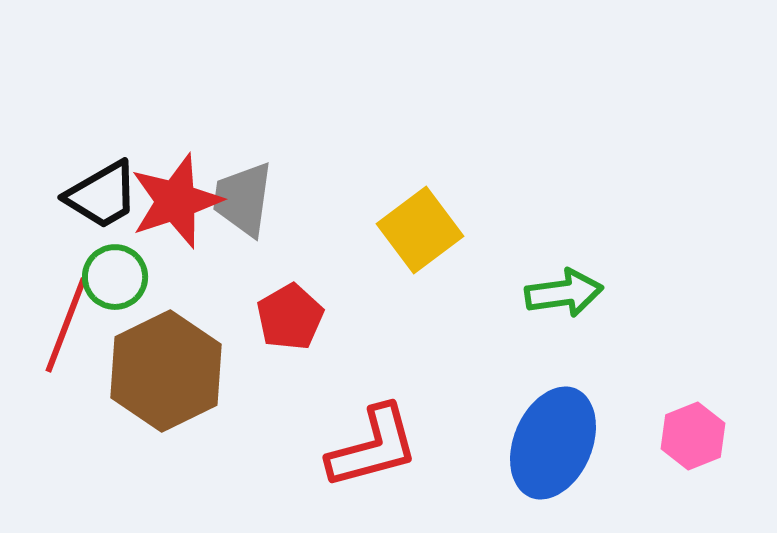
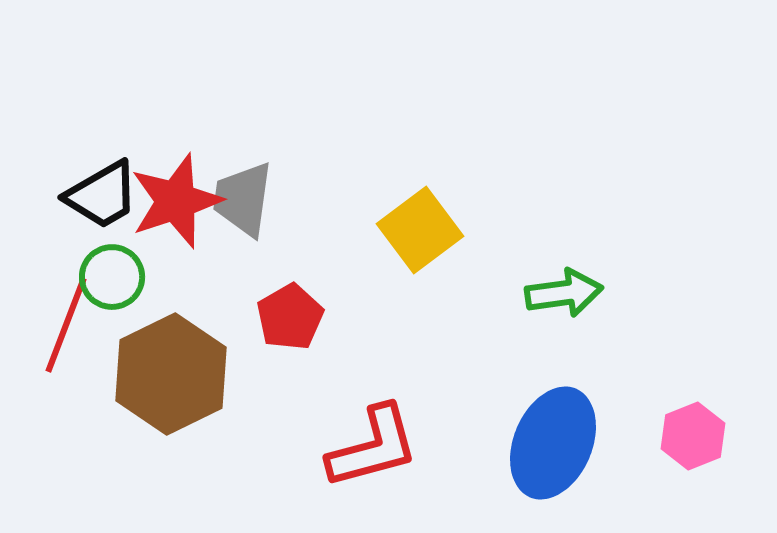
green circle: moved 3 px left
brown hexagon: moved 5 px right, 3 px down
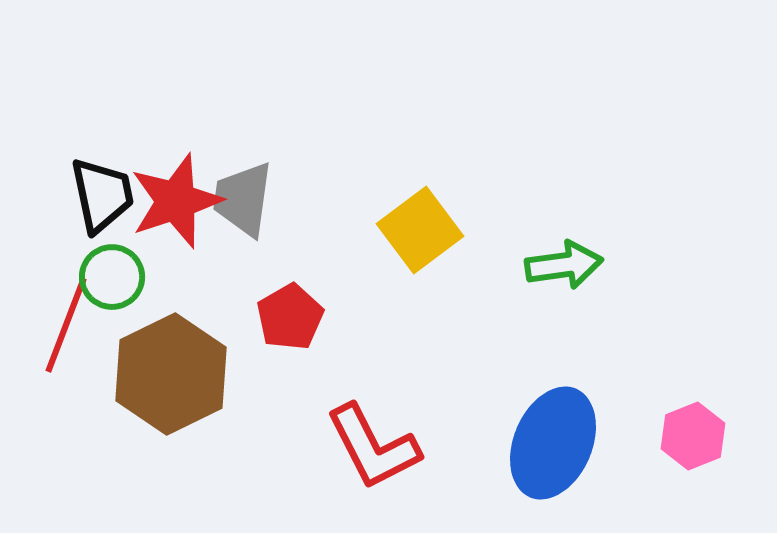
black trapezoid: rotated 72 degrees counterclockwise
green arrow: moved 28 px up
red L-shape: rotated 78 degrees clockwise
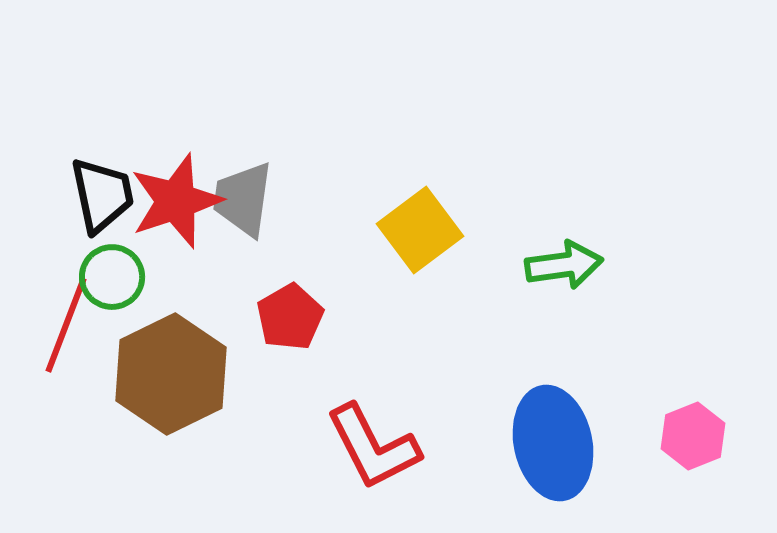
blue ellipse: rotated 35 degrees counterclockwise
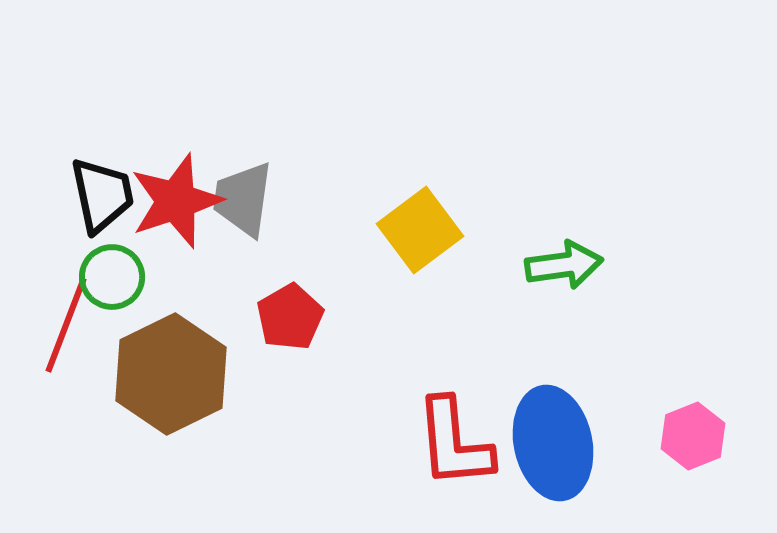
red L-shape: moved 81 px right, 4 px up; rotated 22 degrees clockwise
